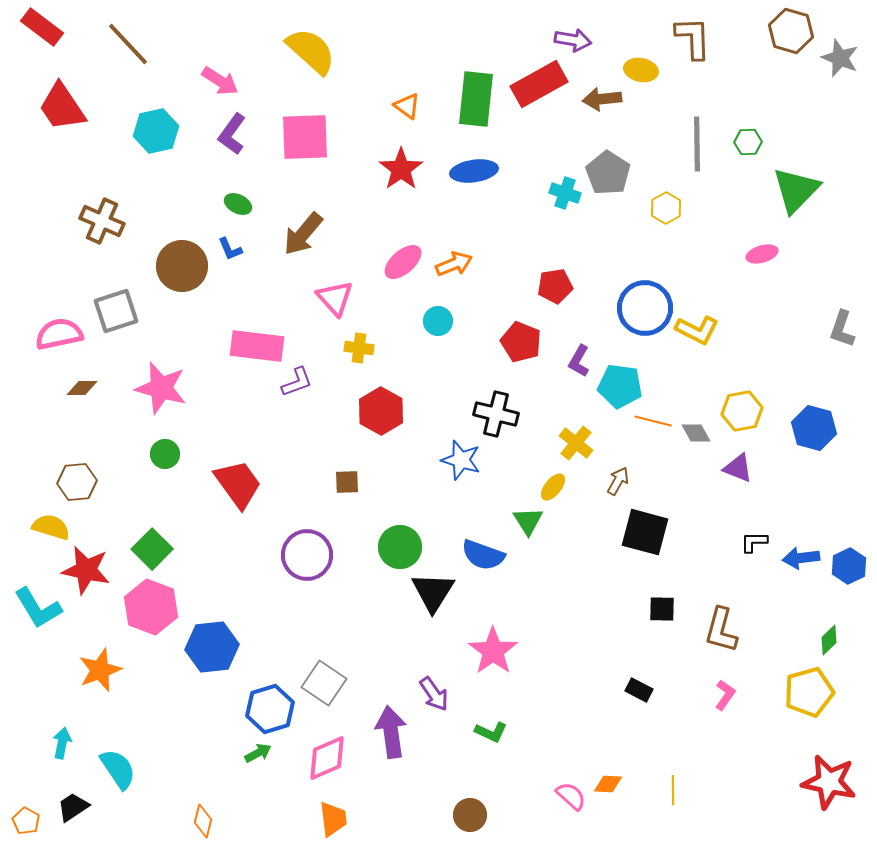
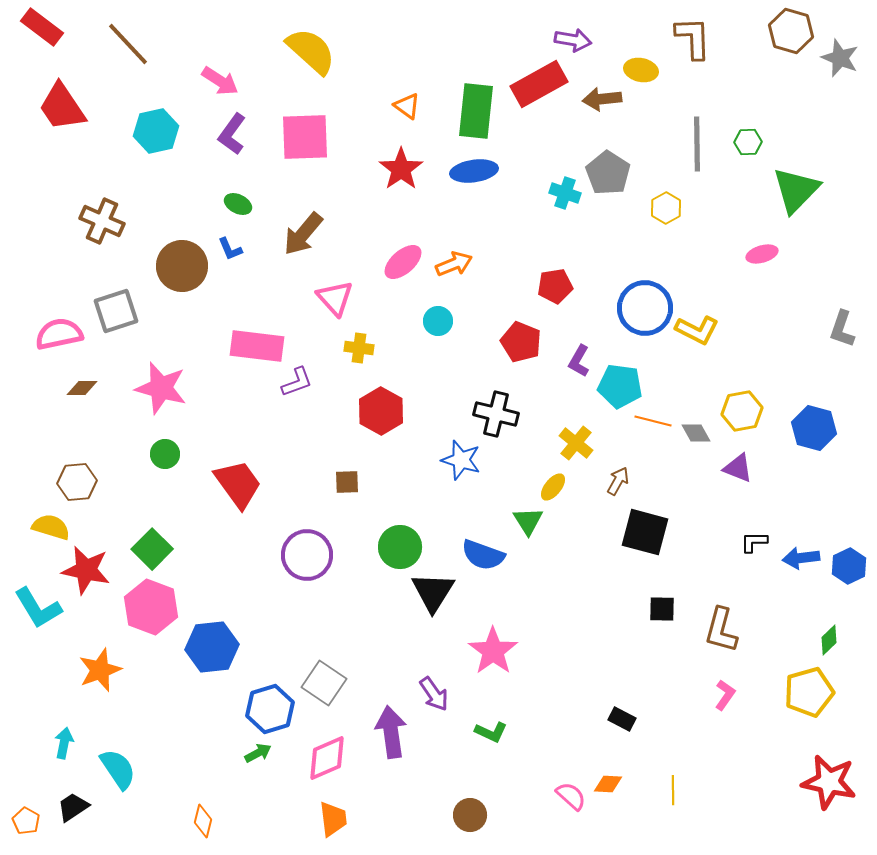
green rectangle at (476, 99): moved 12 px down
black rectangle at (639, 690): moved 17 px left, 29 px down
cyan arrow at (62, 743): moved 2 px right
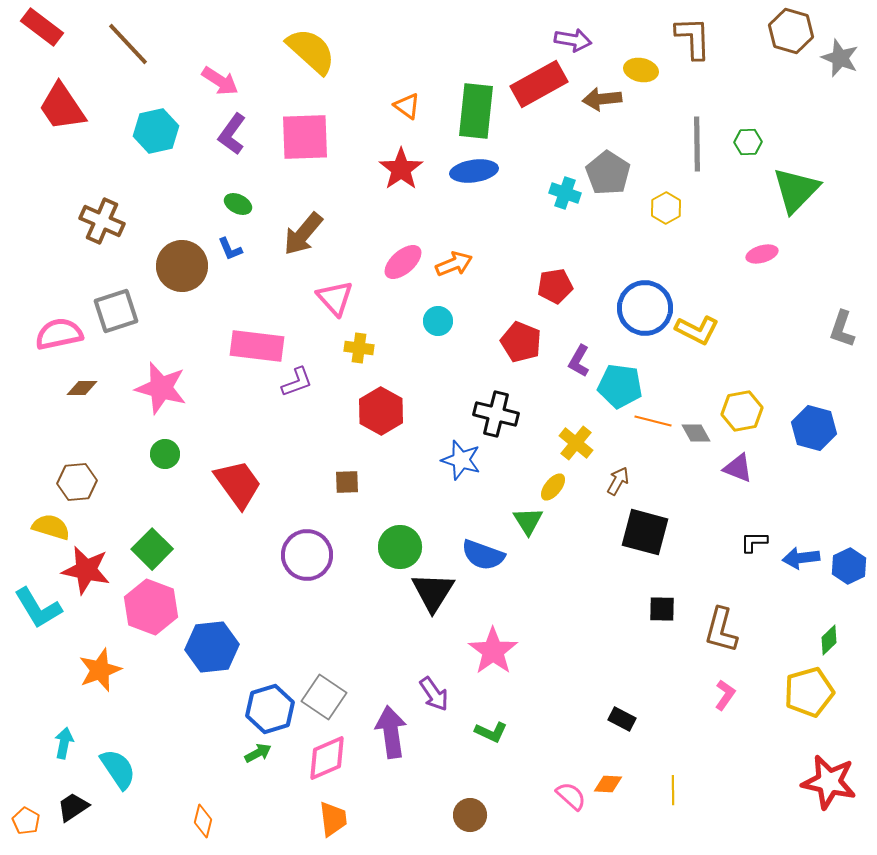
gray square at (324, 683): moved 14 px down
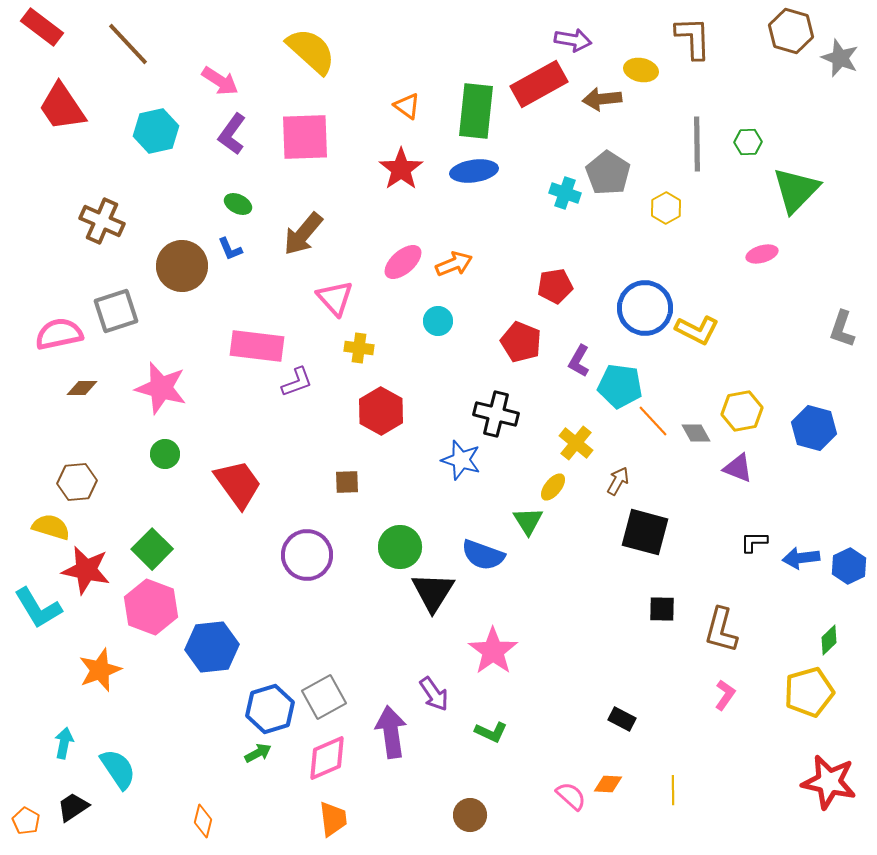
orange line at (653, 421): rotated 33 degrees clockwise
gray square at (324, 697): rotated 27 degrees clockwise
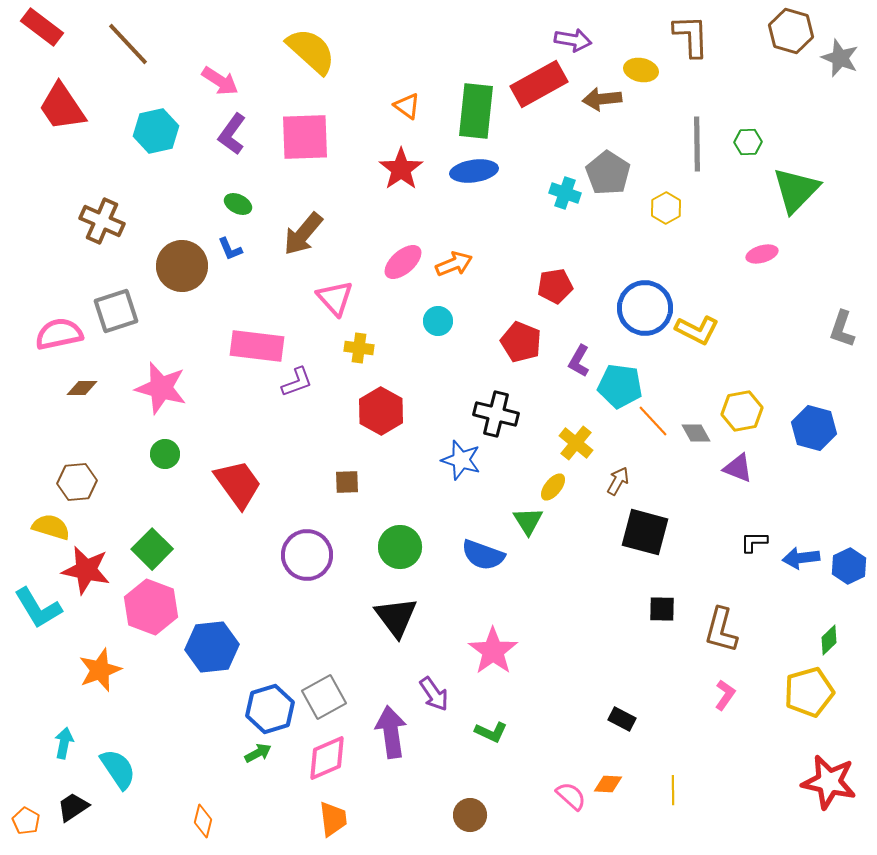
brown L-shape at (693, 38): moved 2 px left, 2 px up
black triangle at (433, 592): moved 37 px left, 25 px down; rotated 9 degrees counterclockwise
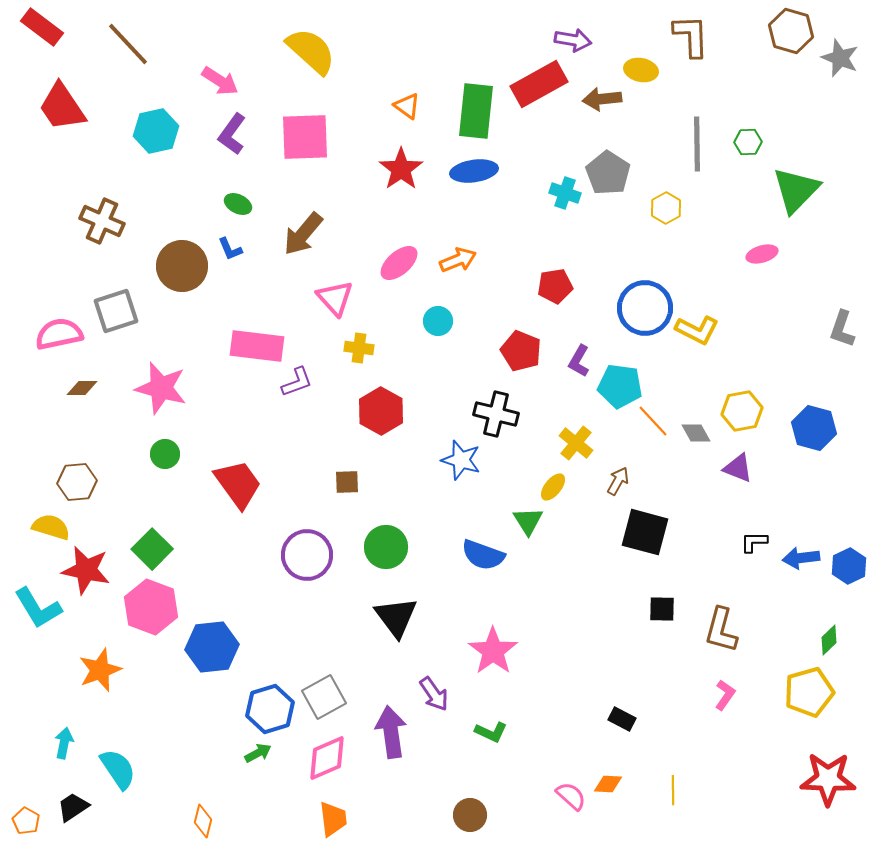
pink ellipse at (403, 262): moved 4 px left, 1 px down
orange arrow at (454, 264): moved 4 px right, 4 px up
red pentagon at (521, 342): moved 9 px down
green circle at (400, 547): moved 14 px left
red star at (829, 782): moved 1 px left, 3 px up; rotated 10 degrees counterclockwise
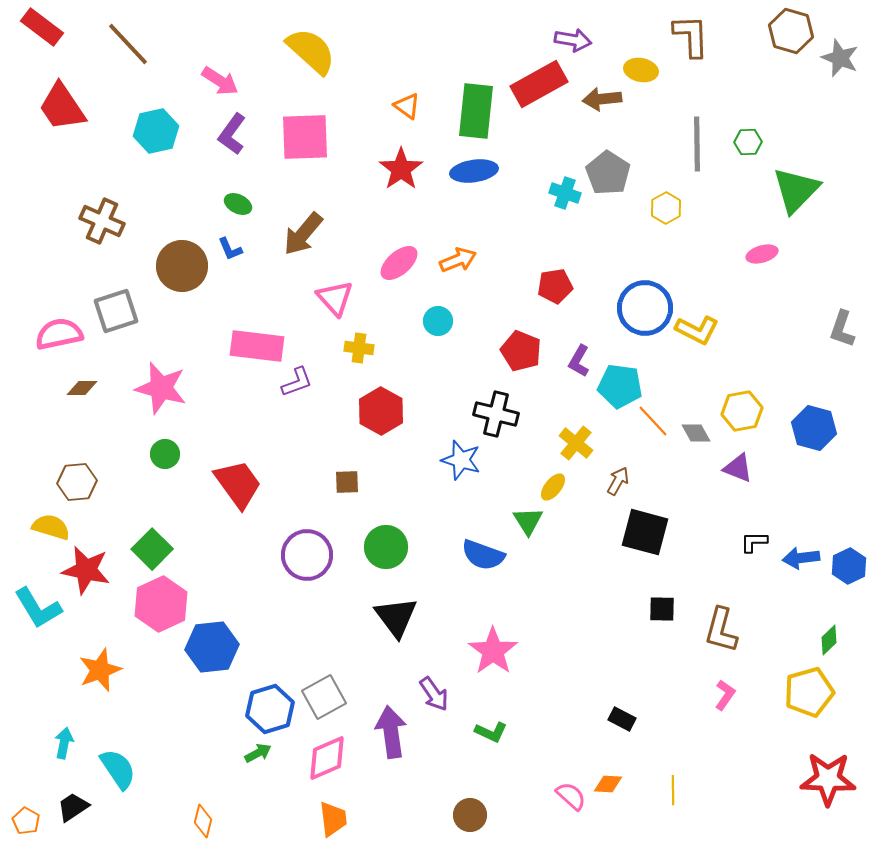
pink hexagon at (151, 607): moved 10 px right, 3 px up; rotated 14 degrees clockwise
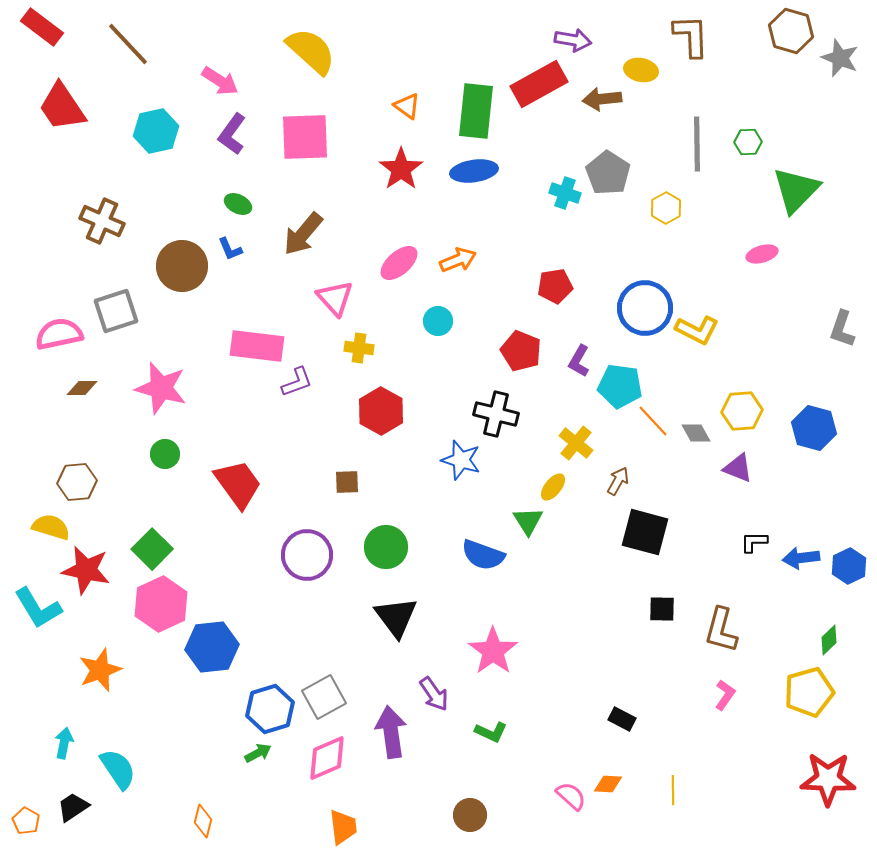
yellow hexagon at (742, 411): rotated 6 degrees clockwise
orange trapezoid at (333, 819): moved 10 px right, 8 px down
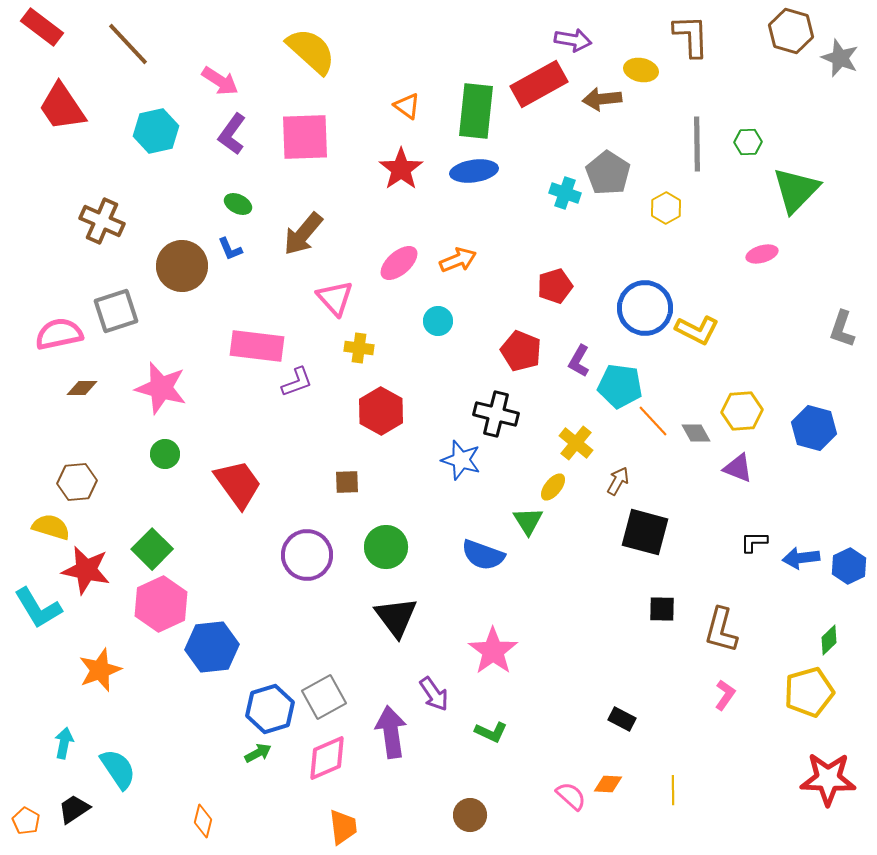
red pentagon at (555, 286): rotated 8 degrees counterclockwise
black trapezoid at (73, 807): moved 1 px right, 2 px down
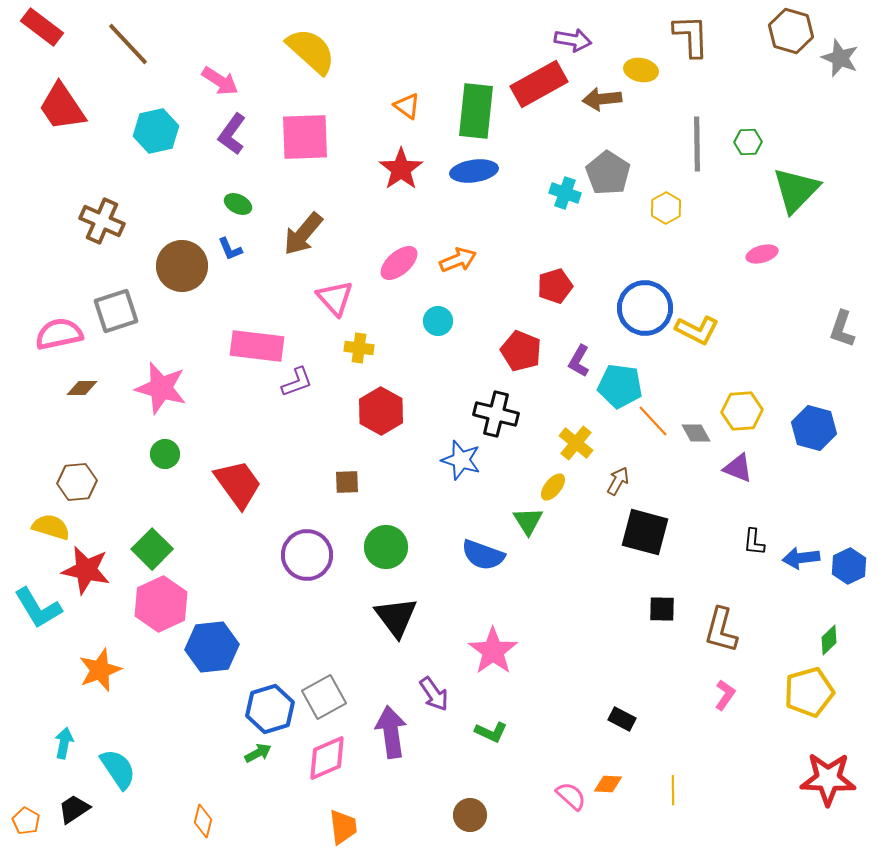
black L-shape at (754, 542): rotated 84 degrees counterclockwise
